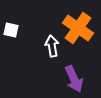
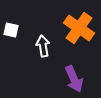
orange cross: moved 1 px right
white arrow: moved 9 px left
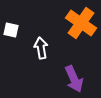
orange cross: moved 2 px right, 5 px up
white arrow: moved 2 px left, 2 px down
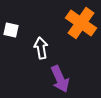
purple arrow: moved 14 px left
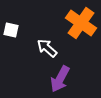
white arrow: moved 6 px right; rotated 40 degrees counterclockwise
purple arrow: rotated 52 degrees clockwise
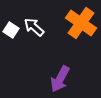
white square: rotated 21 degrees clockwise
white arrow: moved 13 px left, 21 px up
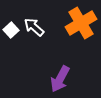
orange cross: rotated 24 degrees clockwise
white square: rotated 14 degrees clockwise
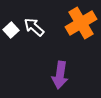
purple arrow: moved 4 px up; rotated 20 degrees counterclockwise
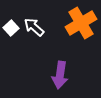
white square: moved 2 px up
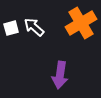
white square: rotated 28 degrees clockwise
